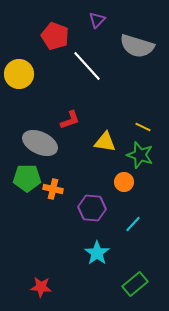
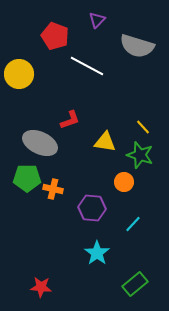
white line: rotated 20 degrees counterclockwise
yellow line: rotated 21 degrees clockwise
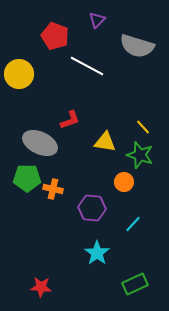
green rectangle: rotated 15 degrees clockwise
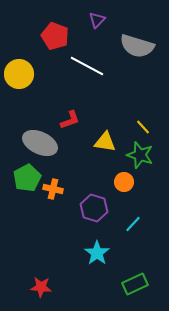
green pentagon: rotated 28 degrees counterclockwise
purple hexagon: moved 2 px right; rotated 12 degrees clockwise
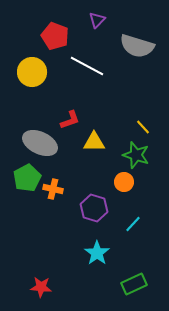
yellow circle: moved 13 px right, 2 px up
yellow triangle: moved 11 px left; rotated 10 degrees counterclockwise
green star: moved 4 px left
green rectangle: moved 1 px left
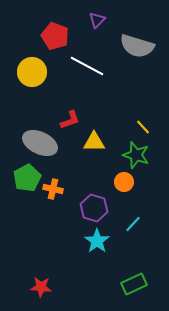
cyan star: moved 12 px up
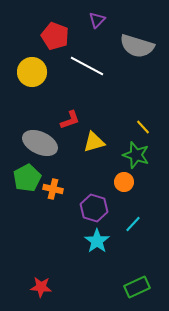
yellow triangle: rotated 15 degrees counterclockwise
green rectangle: moved 3 px right, 3 px down
